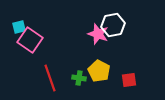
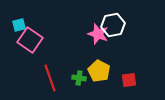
cyan square: moved 2 px up
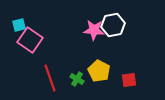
pink star: moved 4 px left, 4 px up; rotated 15 degrees counterclockwise
green cross: moved 2 px left, 1 px down; rotated 24 degrees clockwise
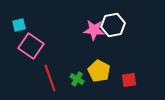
pink square: moved 1 px right, 6 px down
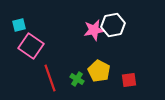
pink star: rotated 15 degrees counterclockwise
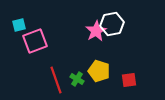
white hexagon: moved 1 px left, 1 px up
pink star: moved 2 px right, 1 px down; rotated 20 degrees counterclockwise
pink square: moved 4 px right, 5 px up; rotated 35 degrees clockwise
yellow pentagon: rotated 10 degrees counterclockwise
red line: moved 6 px right, 2 px down
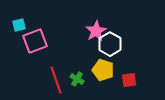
white hexagon: moved 2 px left, 20 px down; rotated 20 degrees counterclockwise
yellow pentagon: moved 4 px right, 1 px up
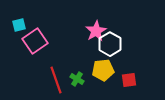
pink square: rotated 15 degrees counterclockwise
yellow pentagon: rotated 25 degrees counterclockwise
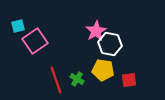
cyan square: moved 1 px left, 1 px down
white hexagon: rotated 20 degrees counterclockwise
yellow pentagon: rotated 15 degrees clockwise
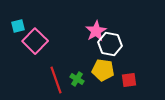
pink square: rotated 10 degrees counterclockwise
